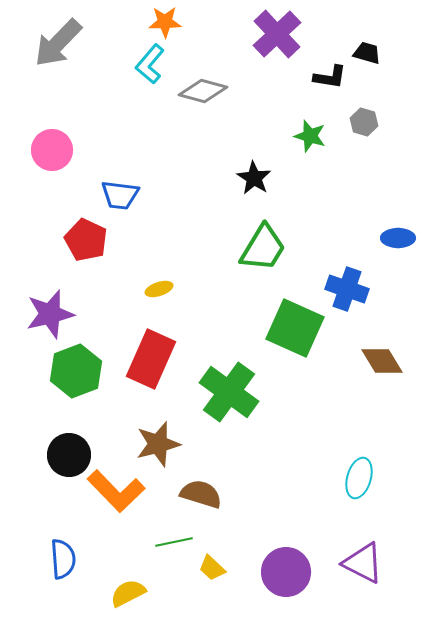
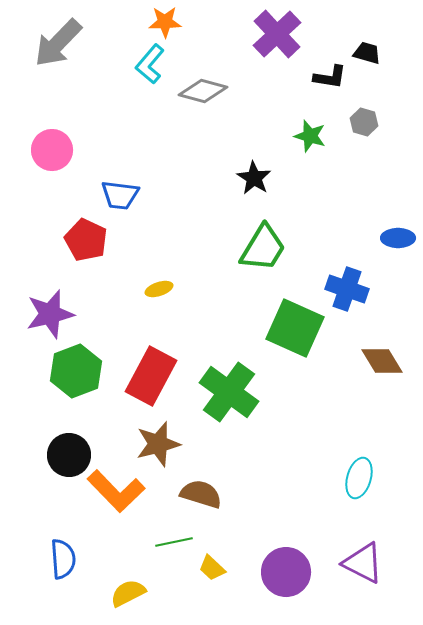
red rectangle: moved 17 px down; rotated 4 degrees clockwise
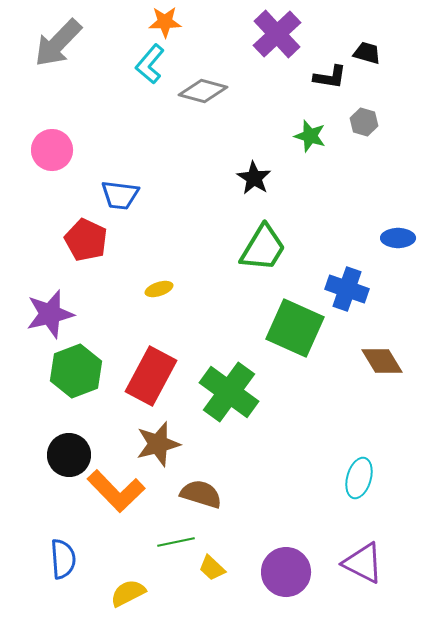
green line: moved 2 px right
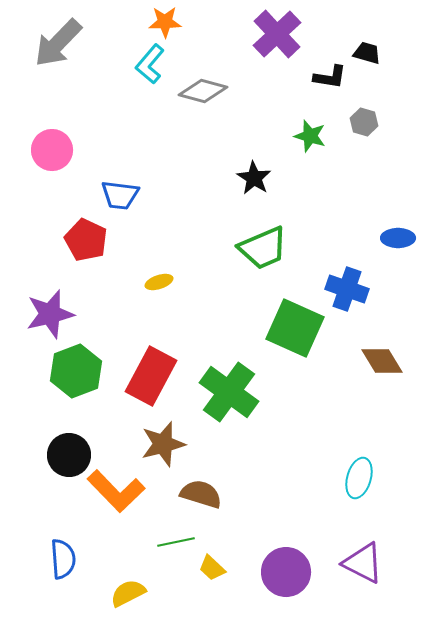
green trapezoid: rotated 36 degrees clockwise
yellow ellipse: moved 7 px up
brown star: moved 5 px right
